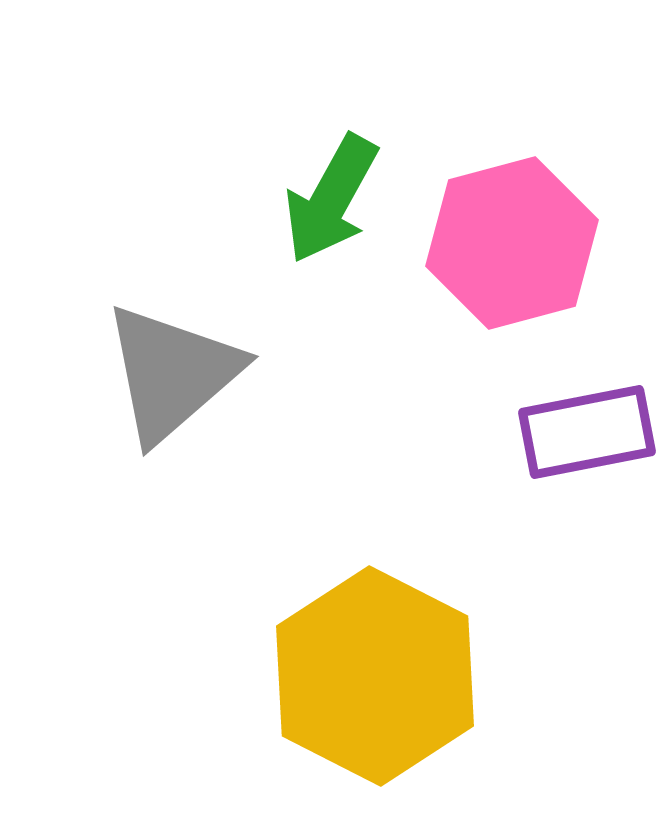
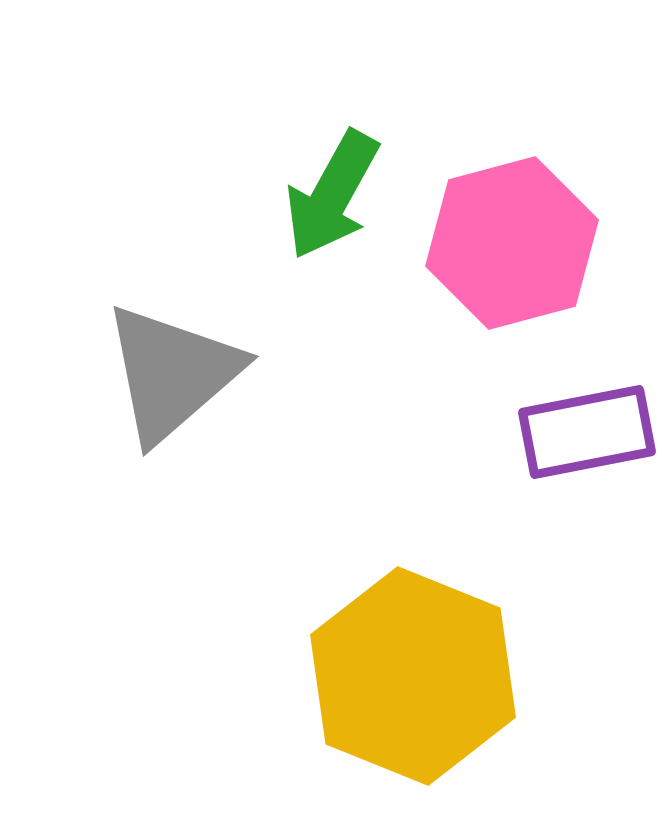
green arrow: moved 1 px right, 4 px up
yellow hexagon: moved 38 px right; rotated 5 degrees counterclockwise
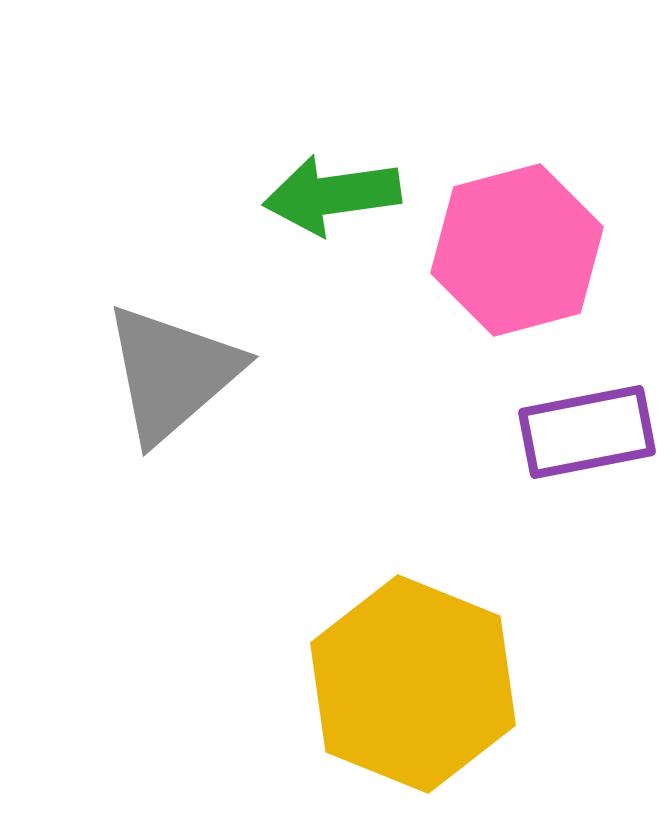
green arrow: rotated 53 degrees clockwise
pink hexagon: moved 5 px right, 7 px down
yellow hexagon: moved 8 px down
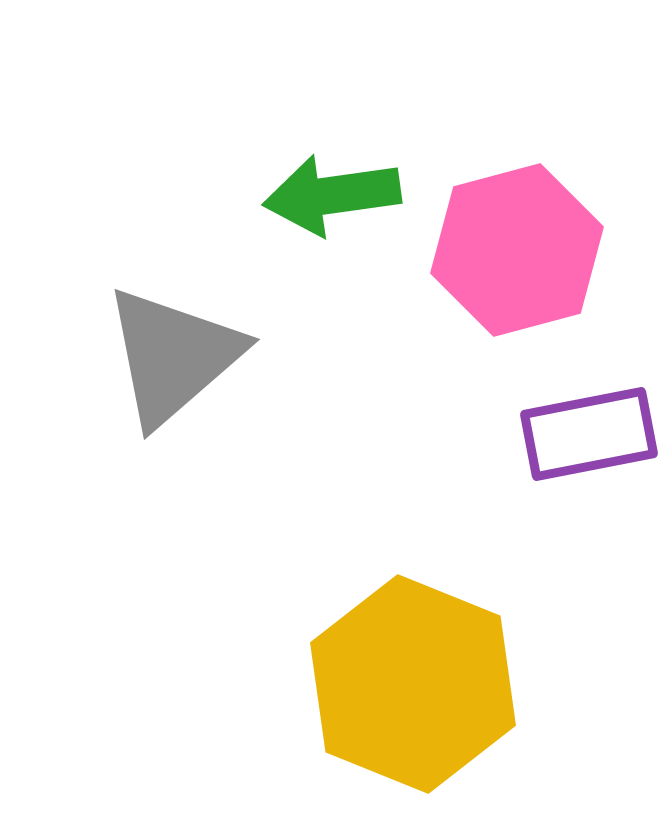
gray triangle: moved 1 px right, 17 px up
purple rectangle: moved 2 px right, 2 px down
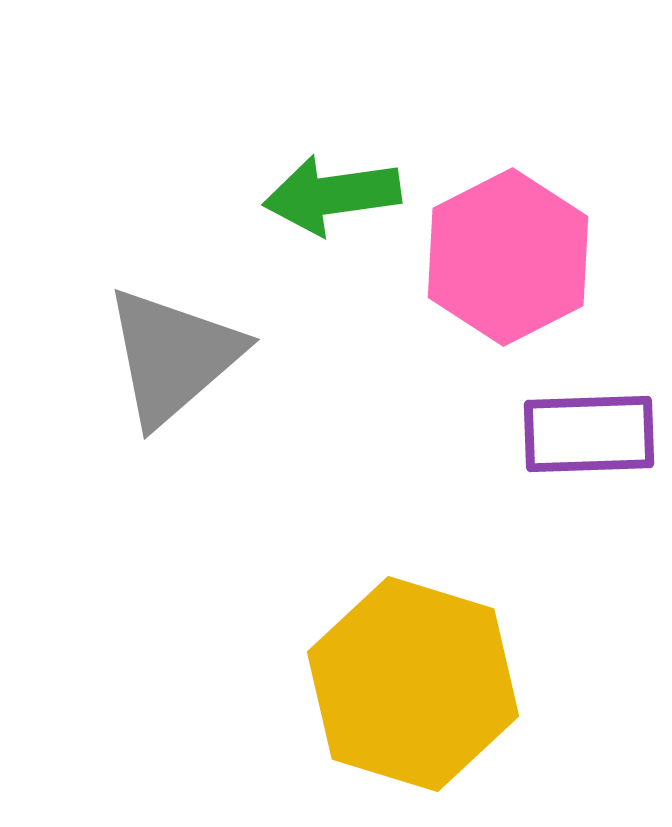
pink hexagon: moved 9 px left, 7 px down; rotated 12 degrees counterclockwise
purple rectangle: rotated 9 degrees clockwise
yellow hexagon: rotated 5 degrees counterclockwise
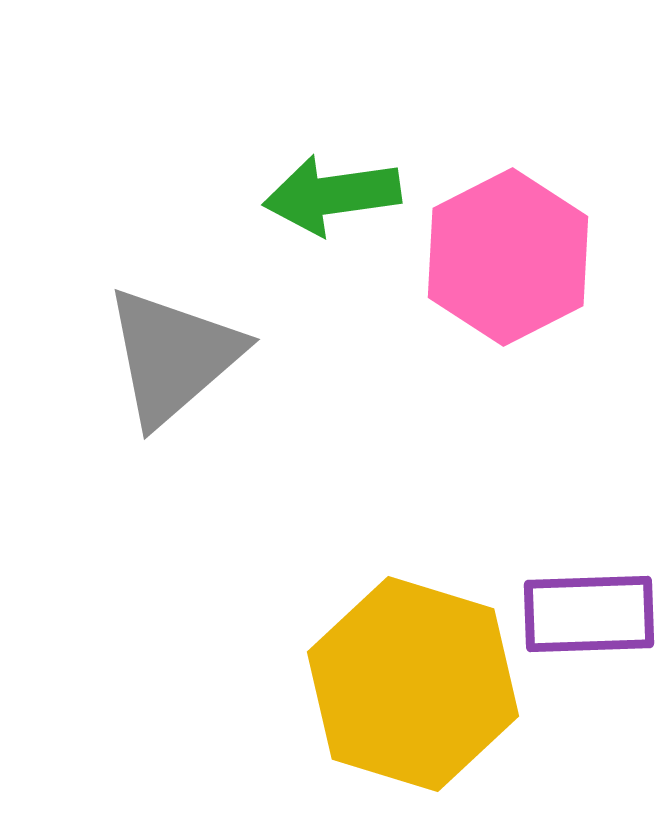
purple rectangle: moved 180 px down
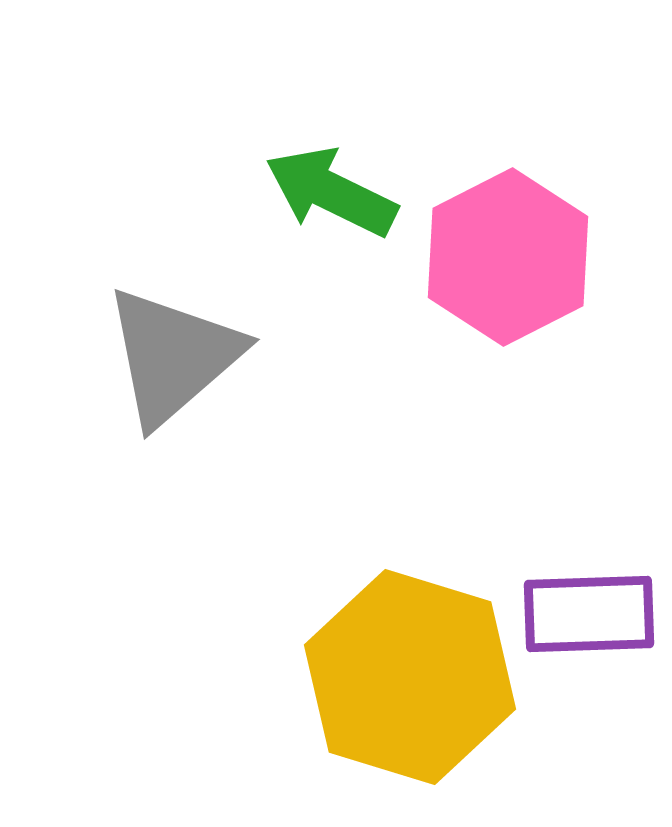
green arrow: moved 1 px left, 3 px up; rotated 34 degrees clockwise
yellow hexagon: moved 3 px left, 7 px up
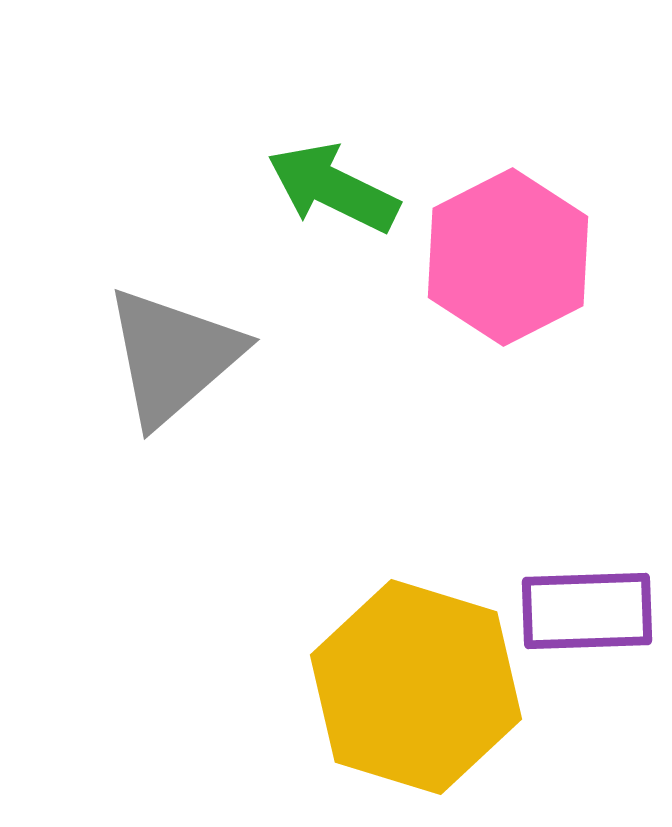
green arrow: moved 2 px right, 4 px up
purple rectangle: moved 2 px left, 3 px up
yellow hexagon: moved 6 px right, 10 px down
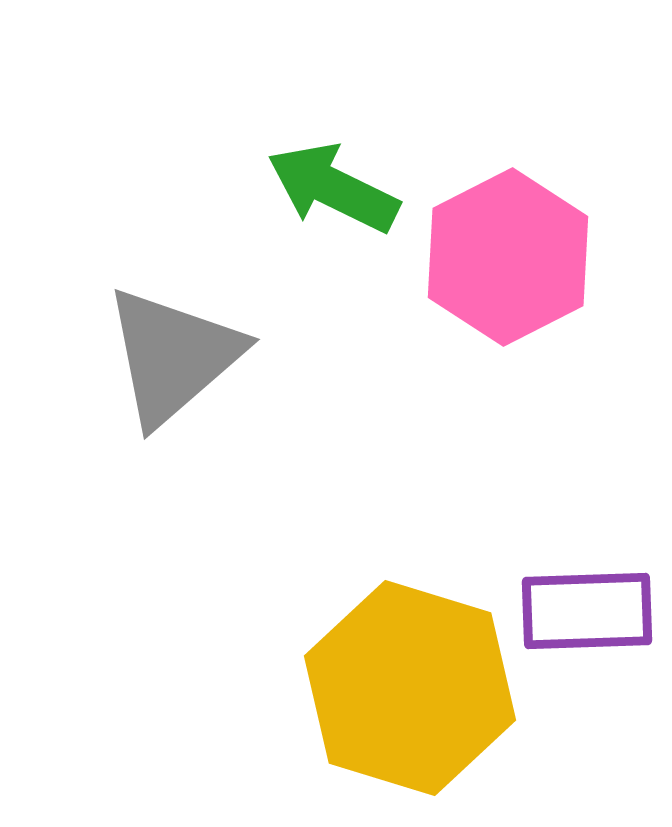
yellow hexagon: moved 6 px left, 1 px down
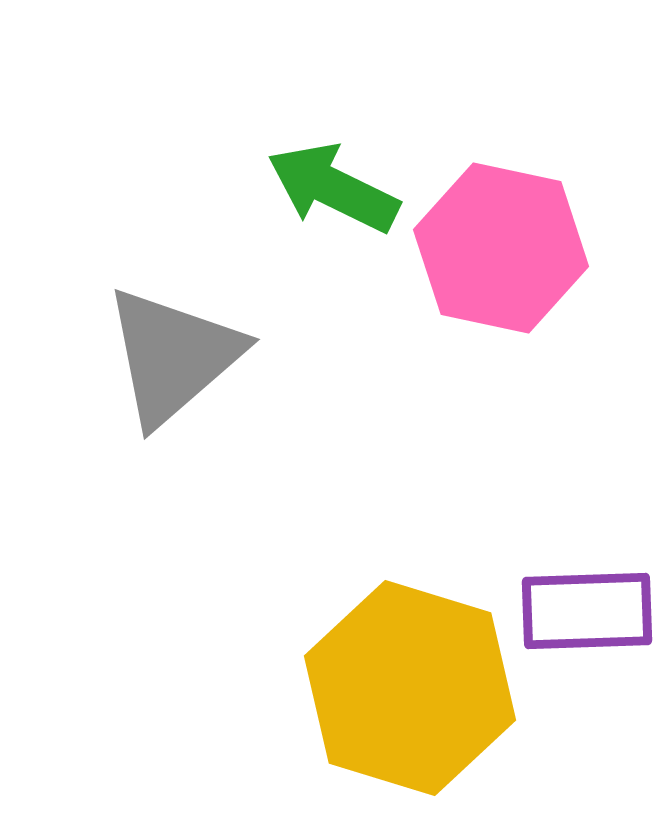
pink hexagon: moved 7 px left, 9 px up; rotated 21 degrees counterclockwise
